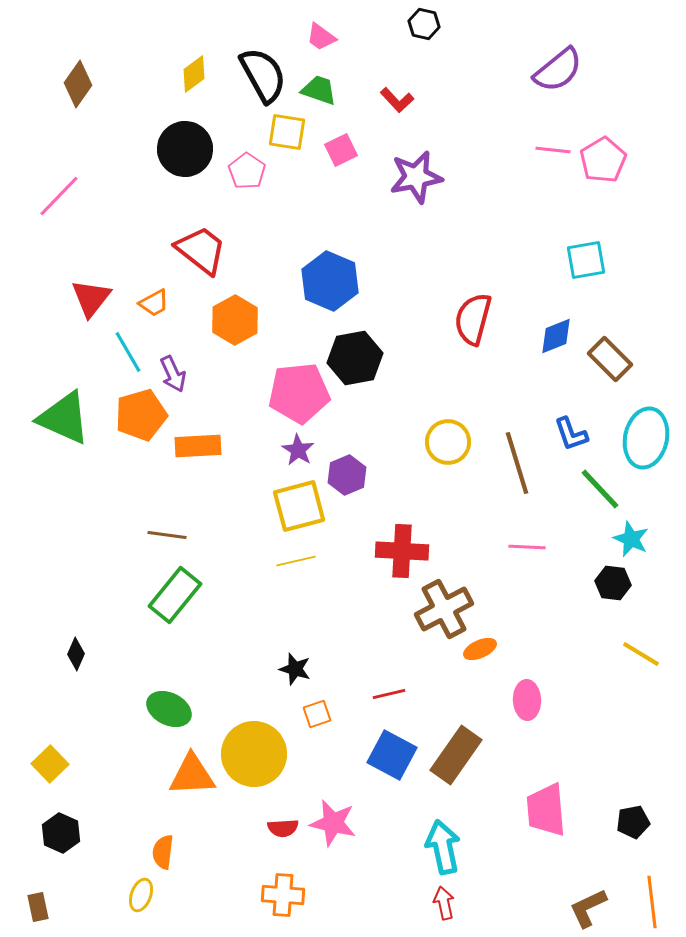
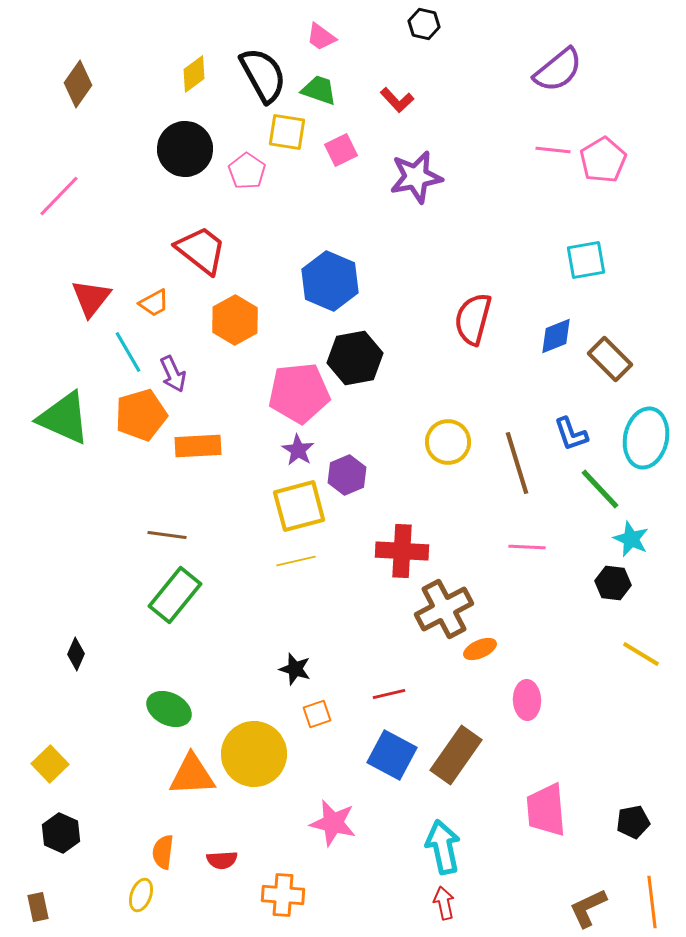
red semicircle at (283, 828): moved 61 px left, 32 px down
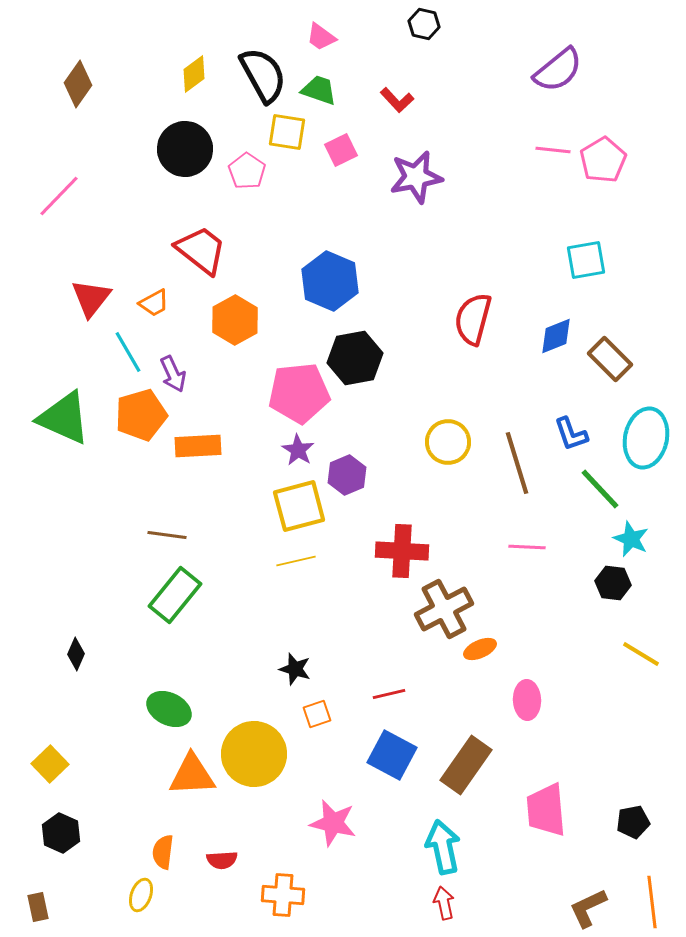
brown rectangle at (456, 755): moved 10 px right, 10 px down
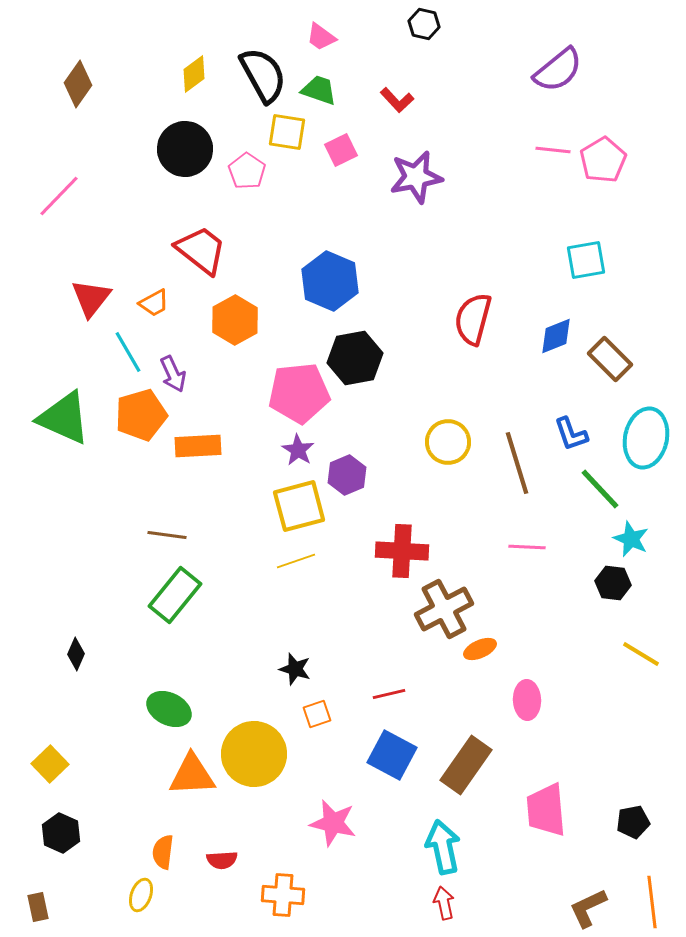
yellow line at (296, 561): rotated 6 degrees counterclockwise
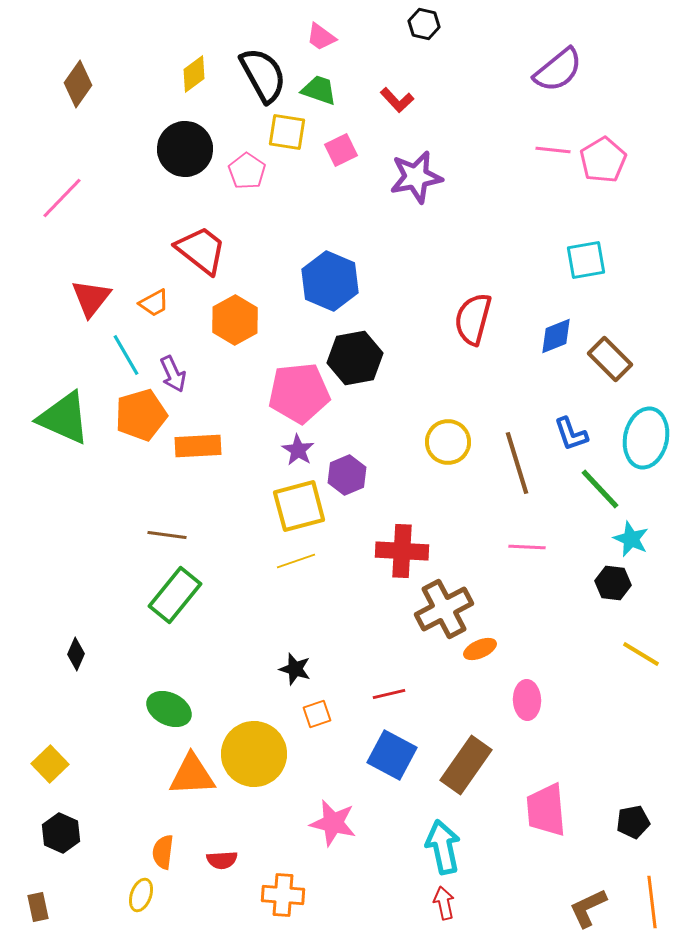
pink line at (59, 196): moved 3 px right, 2 px down
cyan line at (128, 352): moved 2 px left, 3 px down
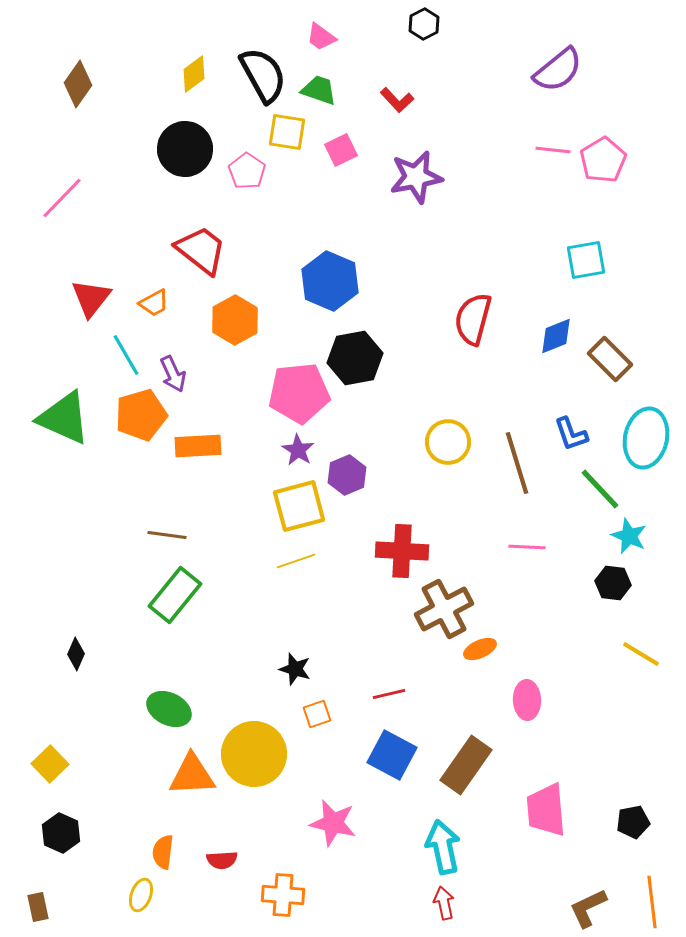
black hexagon at (424, 24): rotated 20 degrees clockwise
cyan star at (631, 539): moved 2 px left, 3 px up
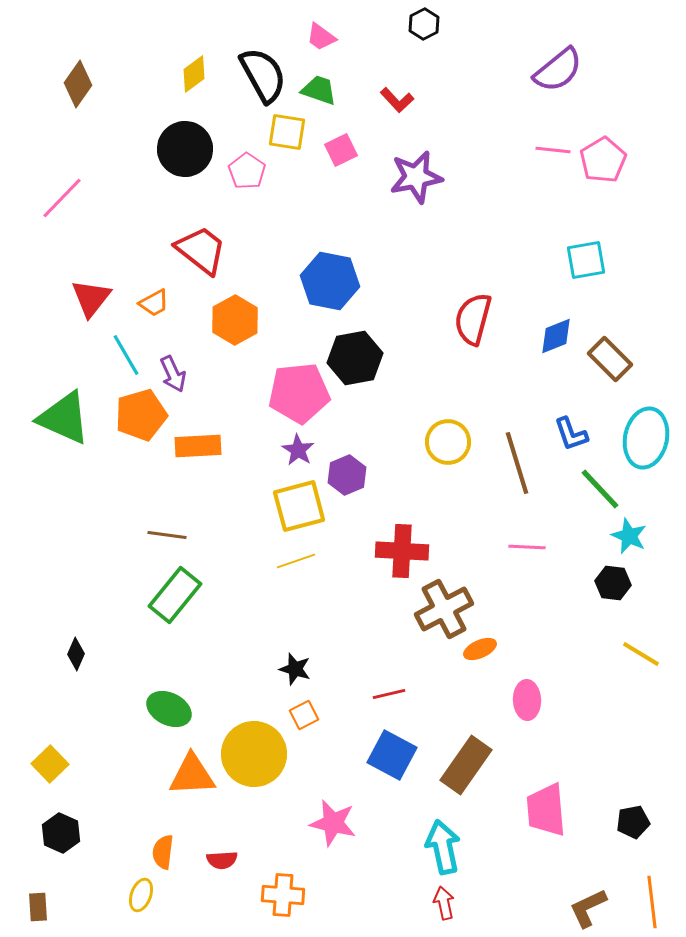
blue hexagon at (330, 281): rotated 12 degrees counterclockwise
orange square at (317, 714): moved 13 px left, 1 px down; rotated 8 degrees counterclockwise
brown rectangle at (38, 907): rotated 8 degrees clockwise
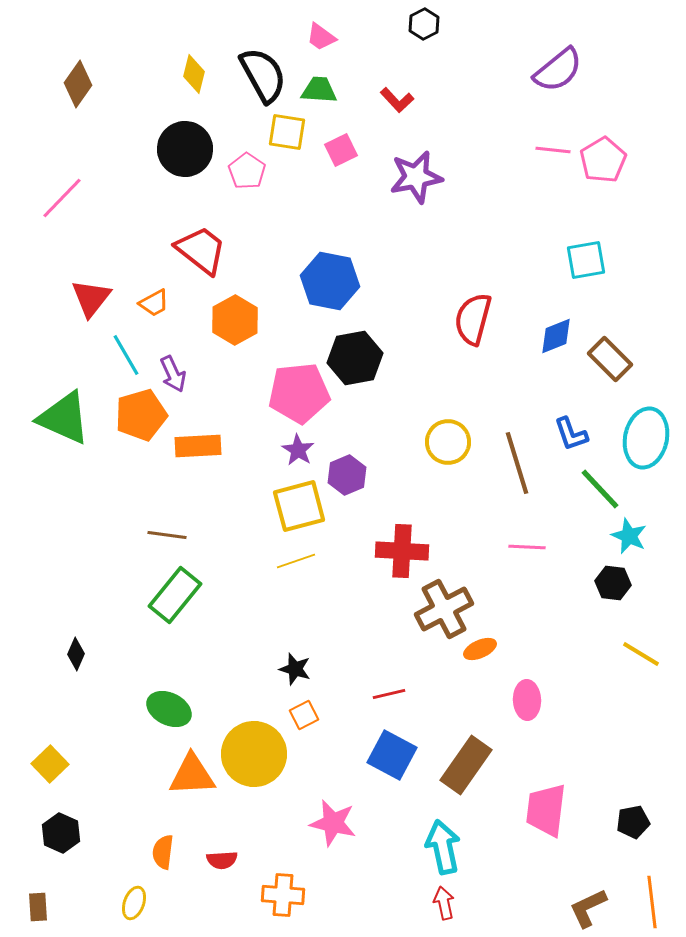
yellow diamond at (194, 74): rotated 39 degrees counterclockwise
green trapezoid at (319, 90): rotated 15 degrees counterclockwise
pink trapezoid at (546, 810): rotated 12 degrees clockwise
yellow ellipse at (141, 895): moved 7 px left, 8 px down
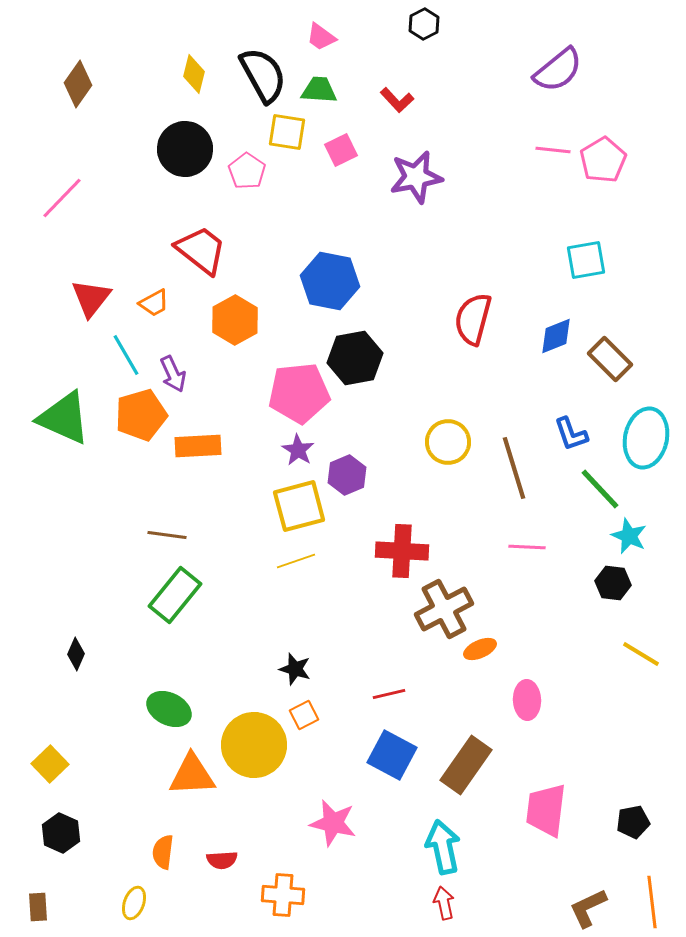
brown line at (517, 463): moved 3 px left, 5 px down
yellow circle at (254, 754): moved 9 px up
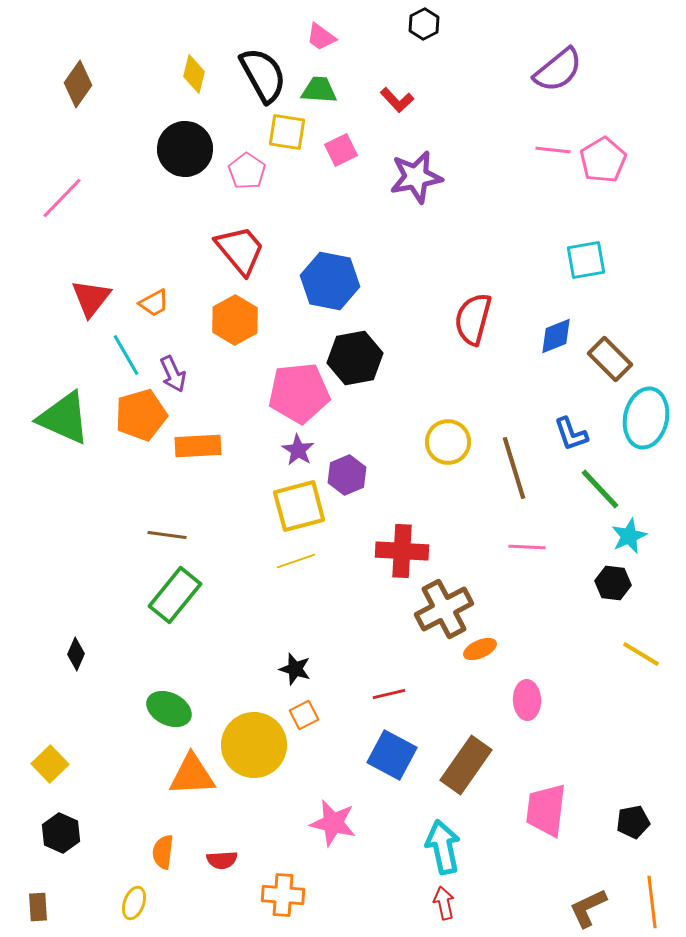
red trapezoid at (201, 250): moved 39 px right; rotated 12 degrees clockwise
cyan ellipse at (646, 438): moved 20 px up
cyan star at (629, 536): rotated 24 degrees clockwise
